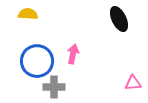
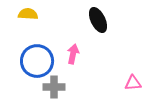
black ellipse: moved 21 px left, 1 px down
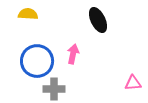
gray cross: moved 2 px down
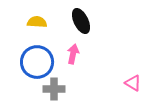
yellow semicircle: moved 9 px right, 8 px down
black ellipse: moved 17 px left, 1 px down
blue circle: moved 1 px down
pink triangle: rotated 36 degrees clockwise
